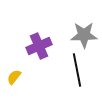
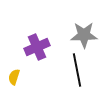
purple cross: moved 2 px left, 1 px down
yellow semicircle: rotated 21 degrees counterclockwise
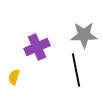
black line: moved 1 px left
